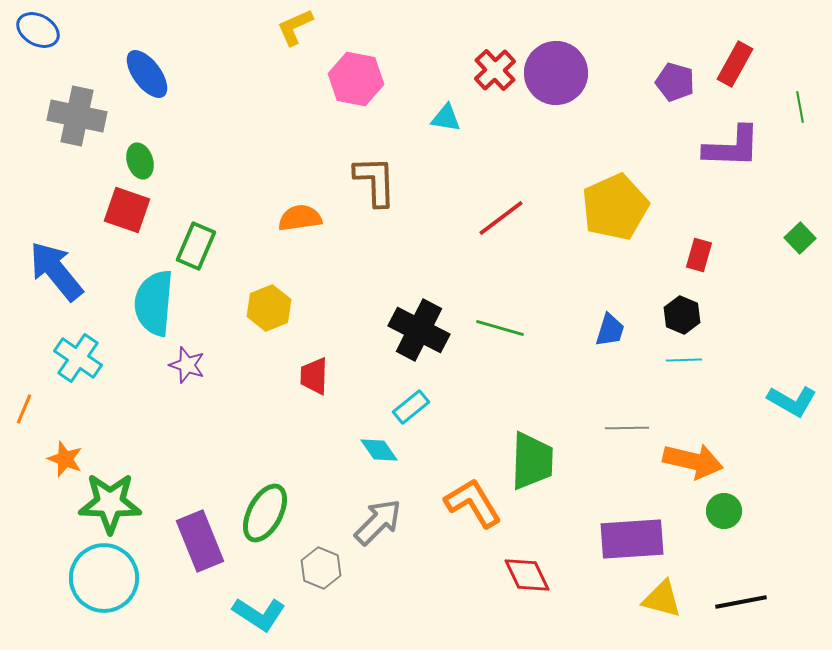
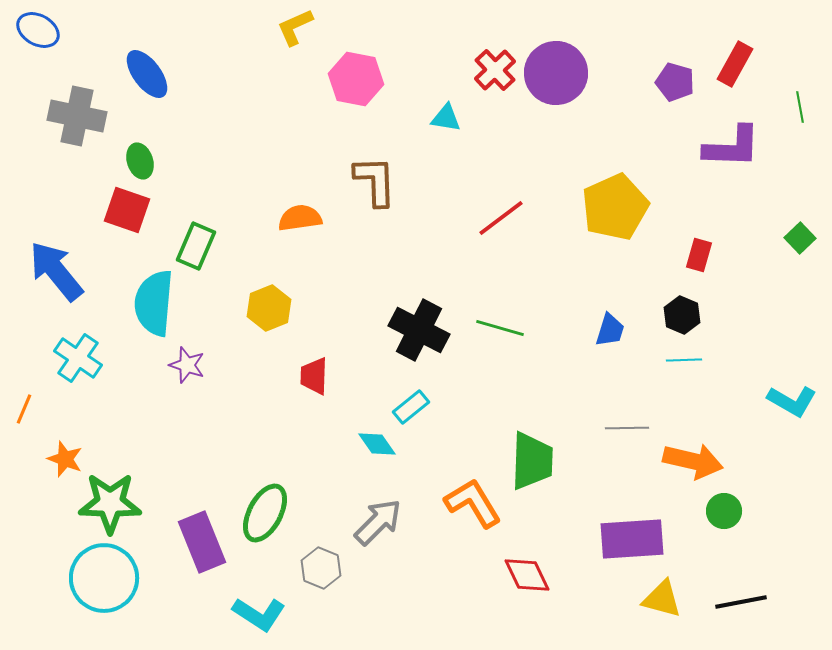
cyan diamond at (379, 450): moved 2 px left, 6 px up
purple rectangle at (200, 541): moved 2 px right, 1 px down
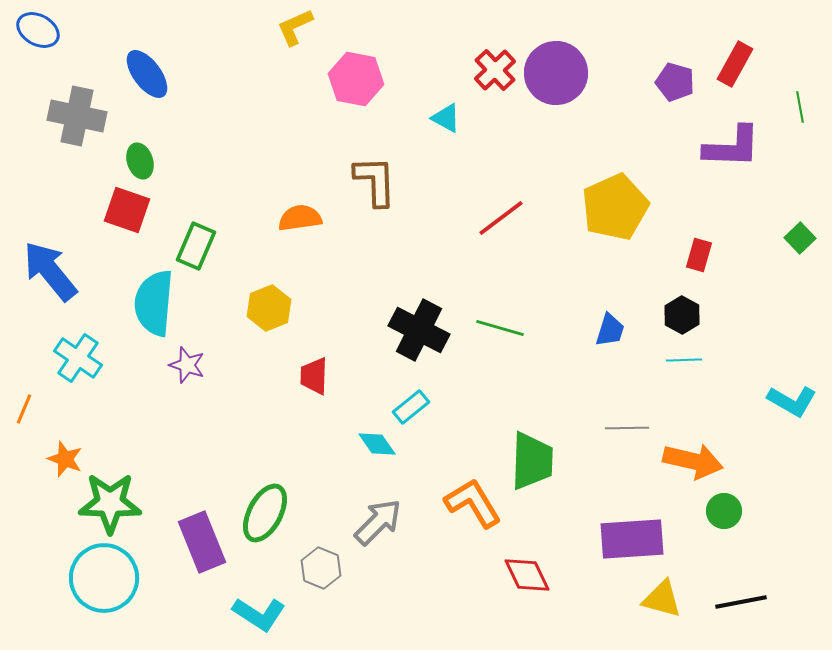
cyan triangle at (446, 118): rotated 20 degrees clockwise
blue arrow at (56, 271): moved 6 px left
black hexagon at (682, 315): rotated 6 degrees clockwise
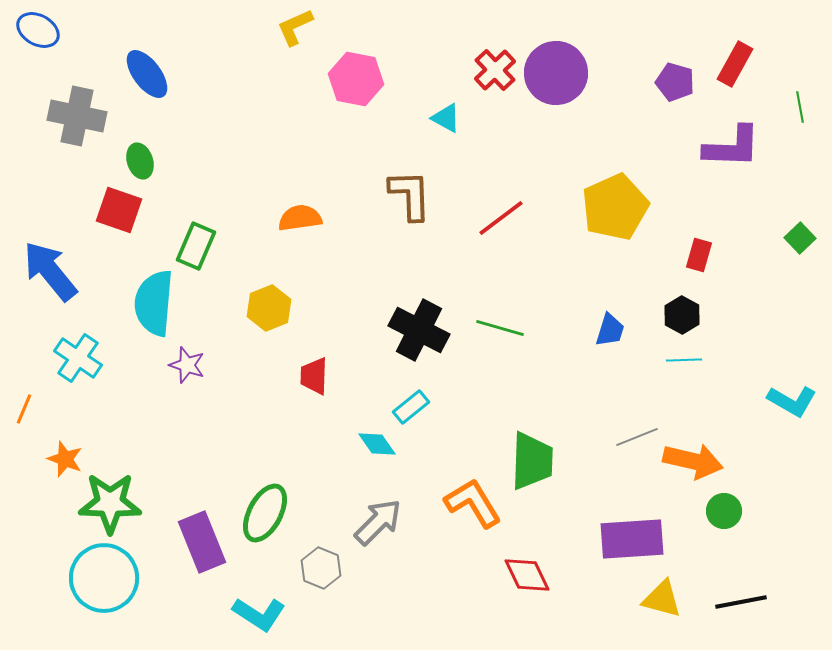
brown L-shape at (375, 181): moved 35 px right, 14 px down
red square at (127, 210): moved 8 px left
gray line at (627, 428): moved 10 px right, 9 px down; rotated 21 degrees counterclockwise
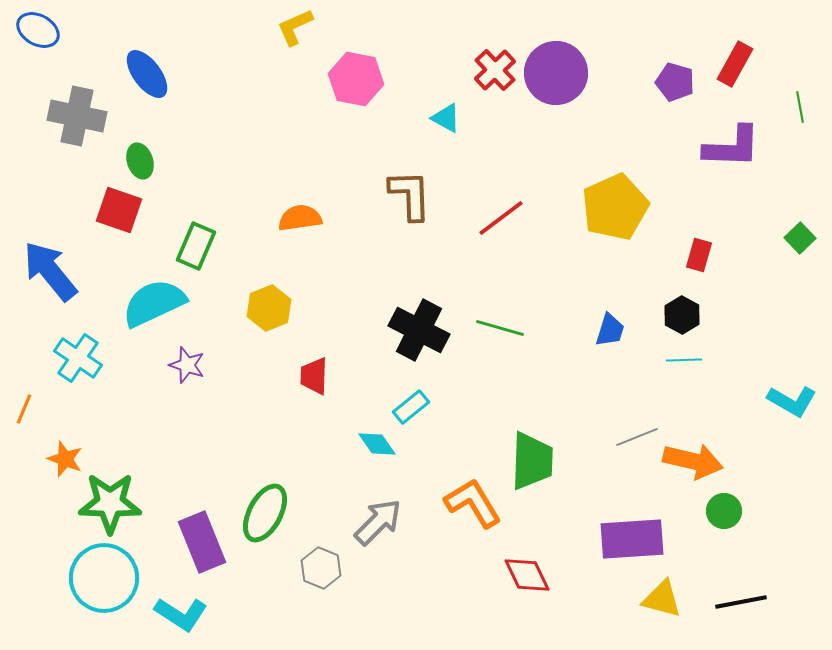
cyan semicircle at (154, 303): rotated 60 degrees clockwise
cyan L-shape at (259, 614): moved 78 px left
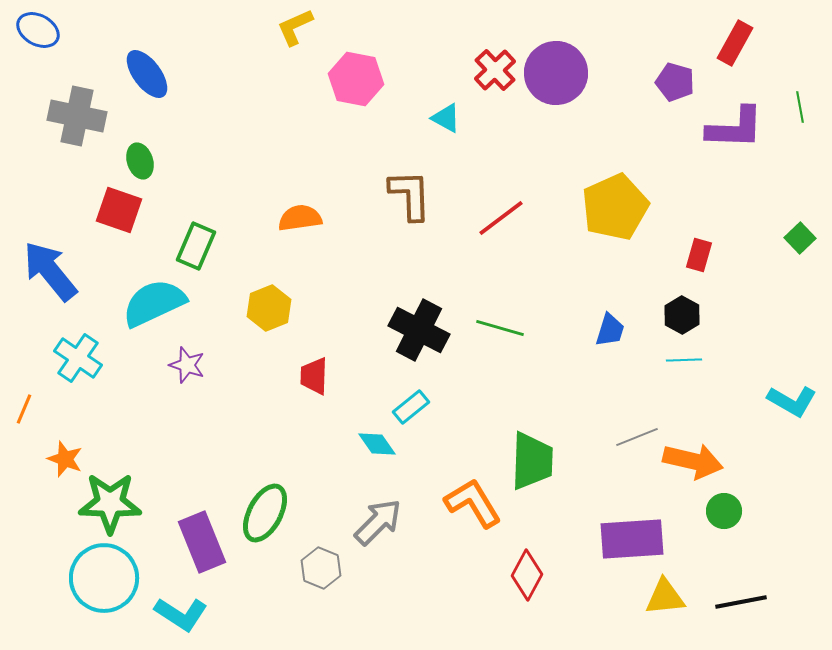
red rectangle at (735, 64): moved 21 px up
purple L-shape at (732, 147): moved 3 px right, 19 px up
red diamond at (527, 575): rotated 54 degrees clockwise
yellow triangle at (662, 599): moved 3 px right, 2 px up; rotated 21 degrees counterclockwise
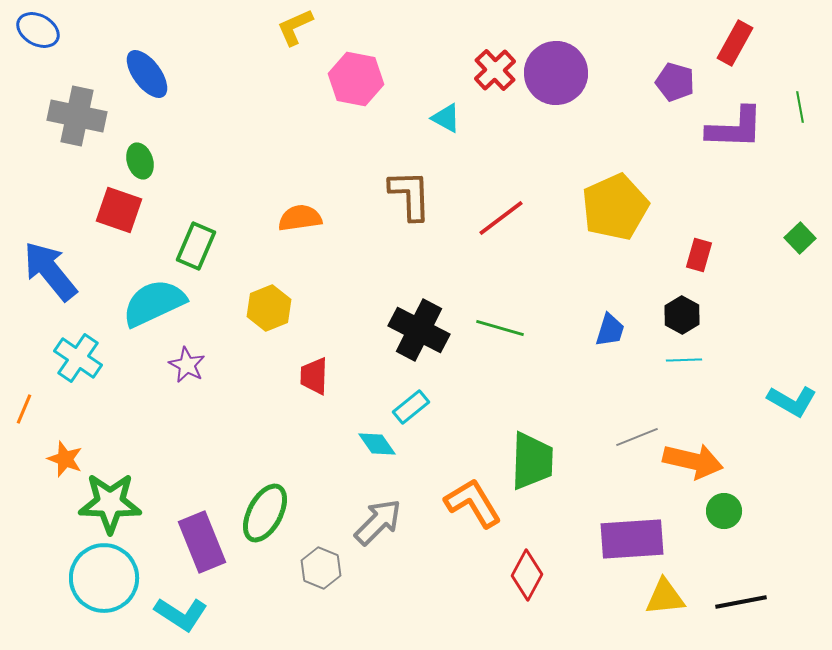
purple star at (187, 365): rotated 9 degrees clockwise
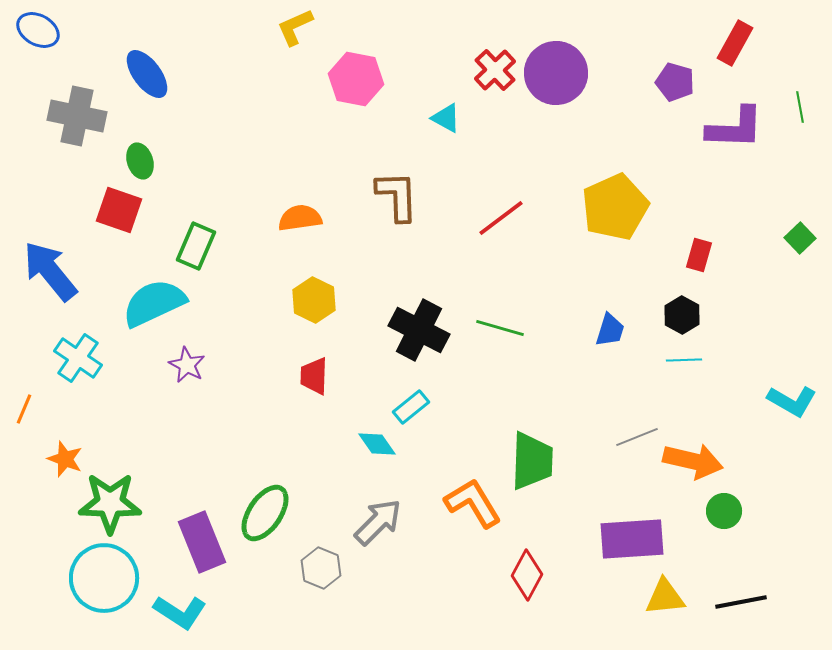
brown L-shape at (410, 195): moved 13 px left, 1 px down
yellow hexagon at (269, 308): moved 45 px right, 8 px up; rotated 12 degrees counterclockwise
green ellipse at (265, 513): rotated 6 degrees clockwise
cyan L-shape at (181, 614): moved 1 px left, 2 px up
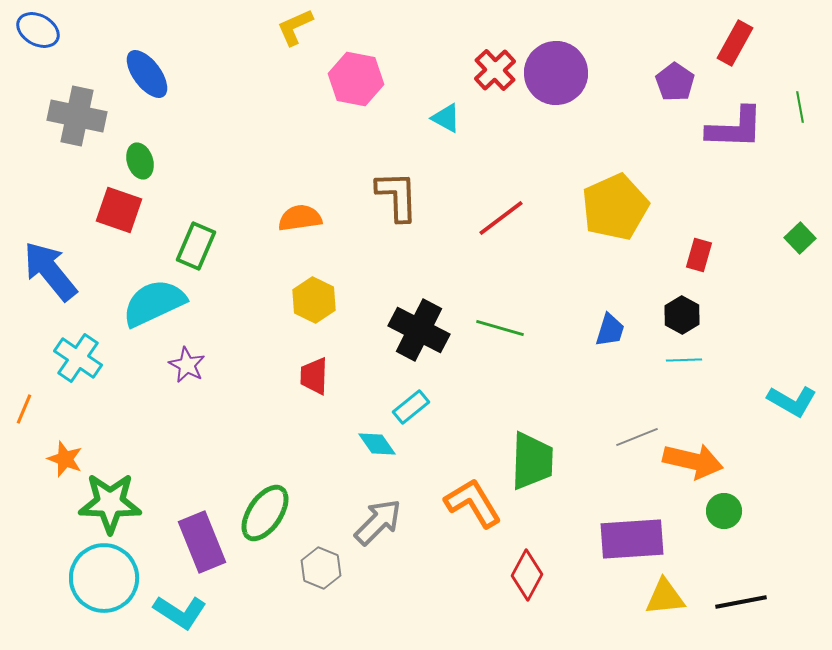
purple pentagon at (675, 82): rotated 18 degrees clockwise
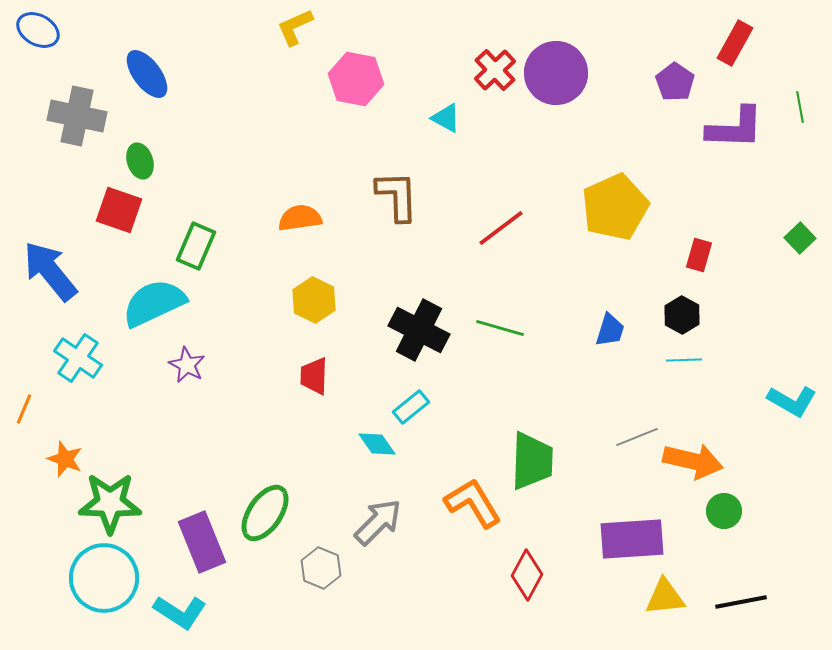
red line at (501, 218): moved 10 px down
